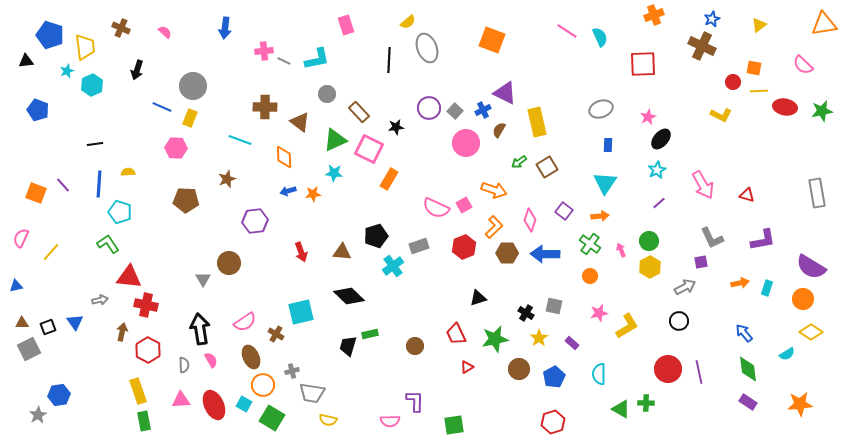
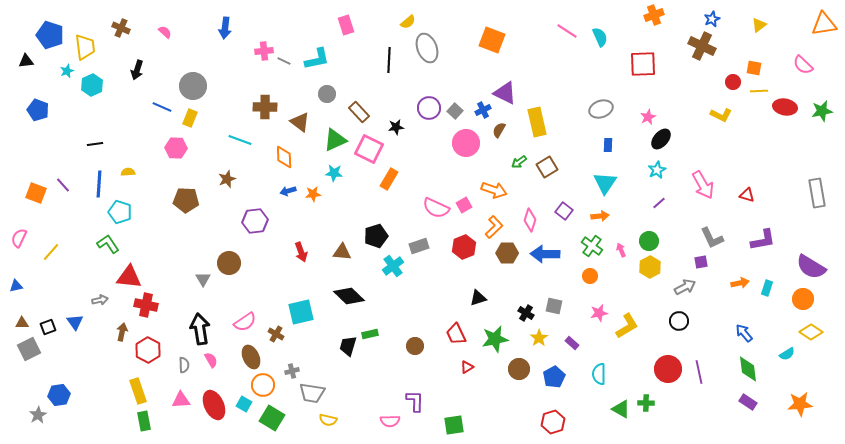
pink semicircle at (21, 238): moved 2 px left
green cross at (590, 244): moved 2 px right, 2 px down
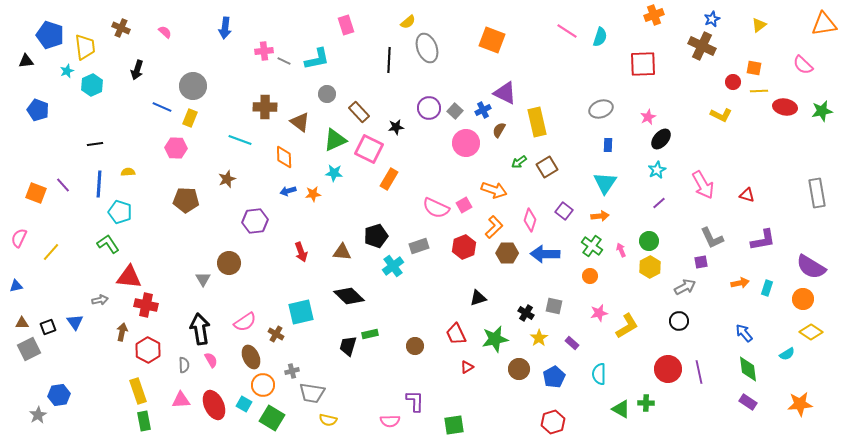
cyan semicircle at (600, 37): rotated 42 degrees clockwise
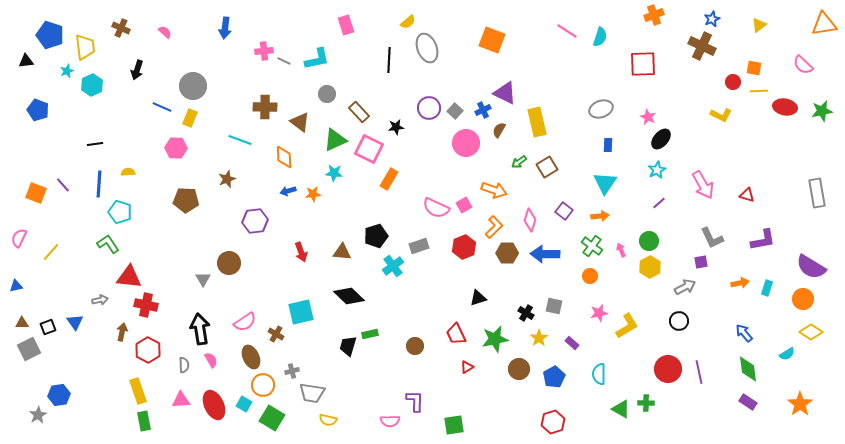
pink star at (648, 117): rotated 21 degrees counterclockwise
orange star at (800, 404): rotated 30 degrees counterclockwise
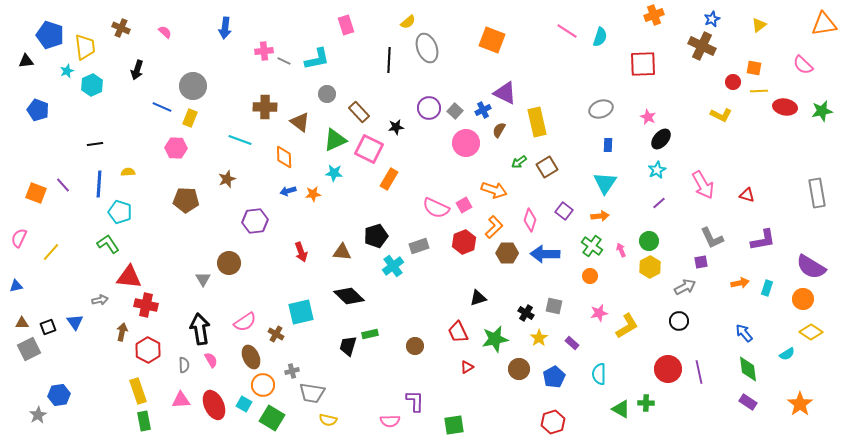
red hexagon at (464, 247): moved 5 px up
red trapezoid at (456, 334): moved 2 px right, 2 px up
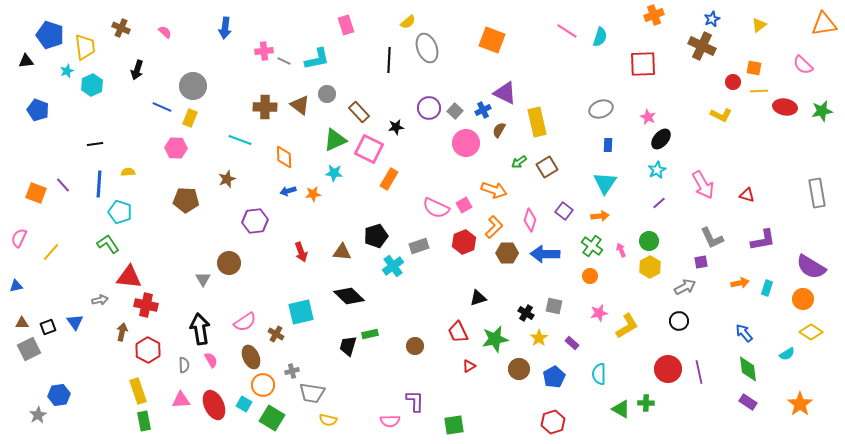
brown triangle at (300, 122): moved 17 px up
red triangle at (467, 367): moved 2 px right, 1 px up
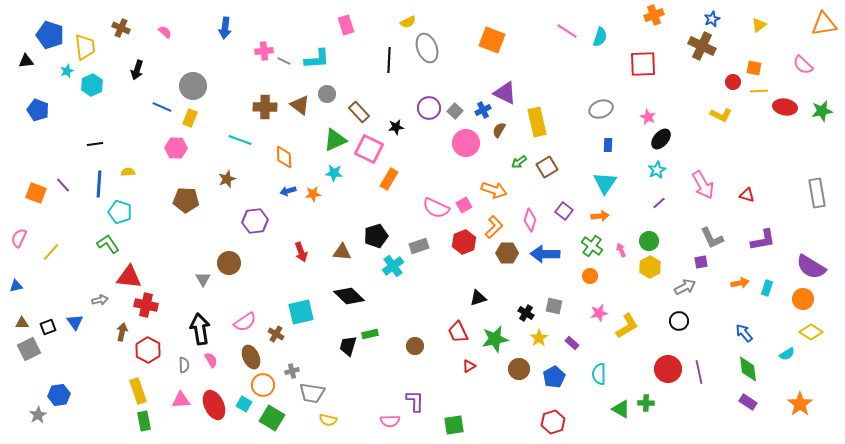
yellow semicircle at (408, 22): rotated 14 degrees clockwise
cyan L-shape at (317, 59): rotated 8 degrees clockwise
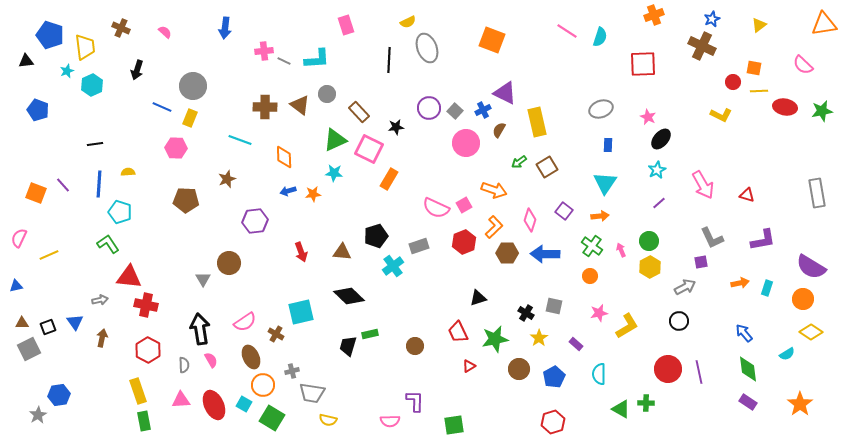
yellow line at (51, 252): moved 2 px left, 3 px down; rotated 24 degrees clockwise
brown arrow at (122, 332): moved 20 px left, 6 px down
purple rectangle at (572, 343): moved 4 px right, 1 px down
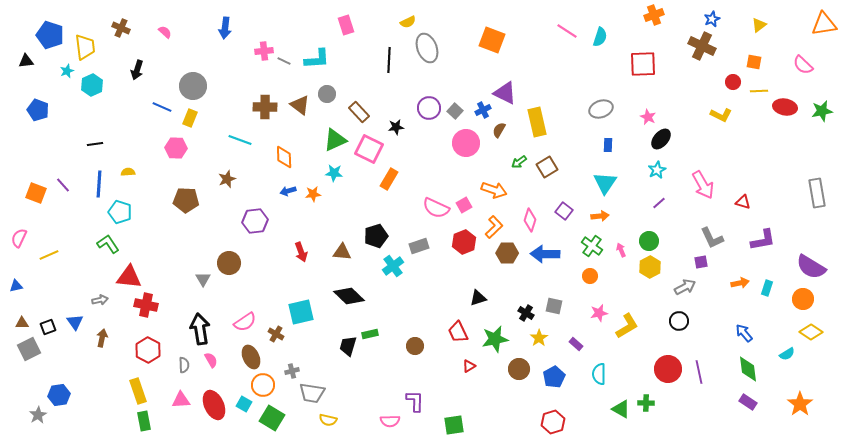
orange square at (754, 68): moved 6 px up
red triangle at (747, 195): moved 4 px left, 7 px down
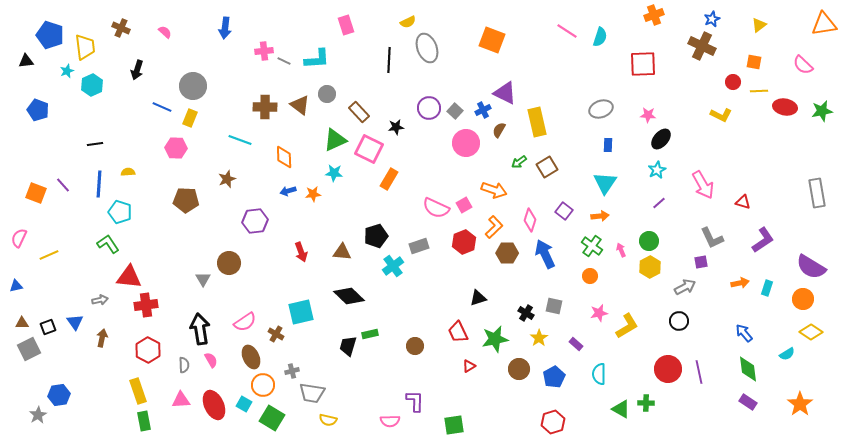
pink star at (648, 117): moved 2 px up; rotated 21 degrees counterclockwise
purple L-shape at (763, 240): rotated 24 degrees counterclockwise
blue arrow at (545, 254): rotated 64 degrees clockwise
red cross at (146, 305): rotated 20 degrees counterclockwise
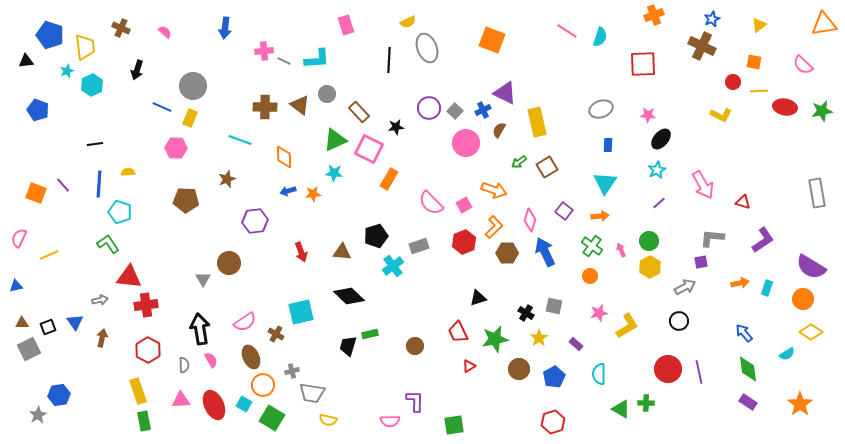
pink semicircle at (436, 208): moved 5 px left, 5 px up; rotated 20 degrees clockwise
gray L-shape at (712, 238): rotated 120 degrees clockwise
blue arrow at (545, 254): moved 2 px up
